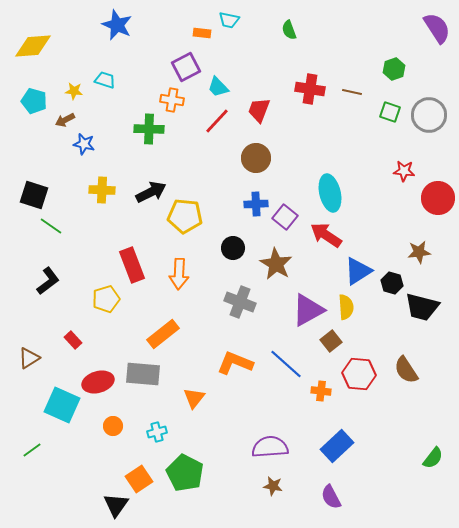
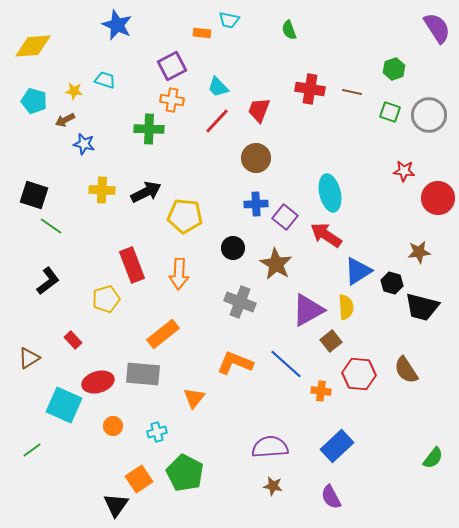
purple square at (186, 67): moved 14 px left, 1 px up
black arrow at (151, 192): moved 5 px left
cyan square at (62, 405): moved 2 px right
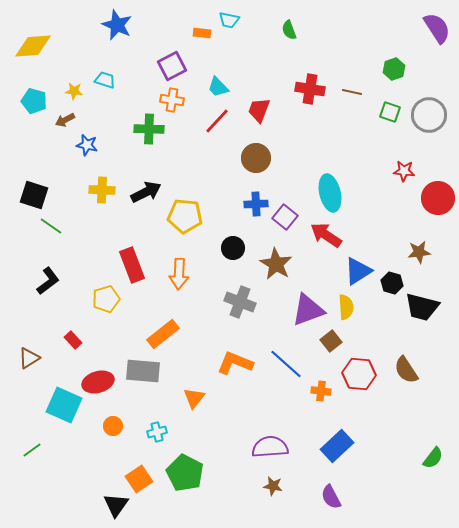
blue star at (84, 144): moved 3 px right, 1 px down
purple triangle at (308, 310): rotated 9 degrees clockwise
gray rectangle at (143, 374): moved 3 px up
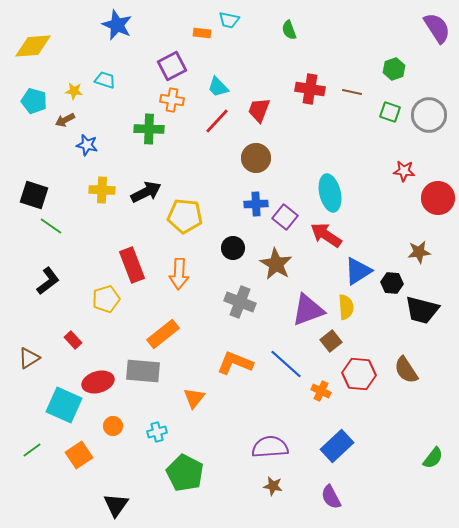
black hexagon at (392, 283): rotated 10 degrees counterclockwise
black trapezoid at (422, 307): moved 3 px down
orange cross at (321, 391): rotated 18 degrees clockwise
orange square at (139, 479): moved 60 px left, 24 px up
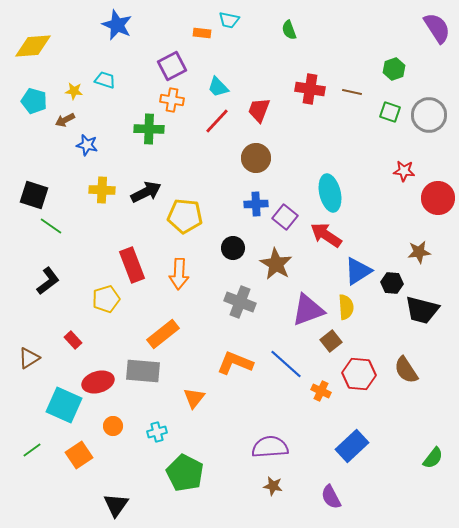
blue rectangle at (337, 446): moved 15 px right
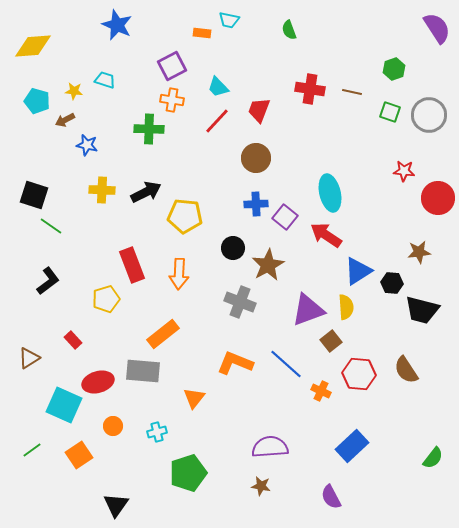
cyan pentagon at (34, 101): moved 3 px right
brown star at (276, 264): moved 8 px left, 1 px down; rotated 12 degrees clockwise
green pentagon at (185, 473): moved 3 px right; rotated 27 degrees clockwise
brown star at (273, 486): moved 12 px left
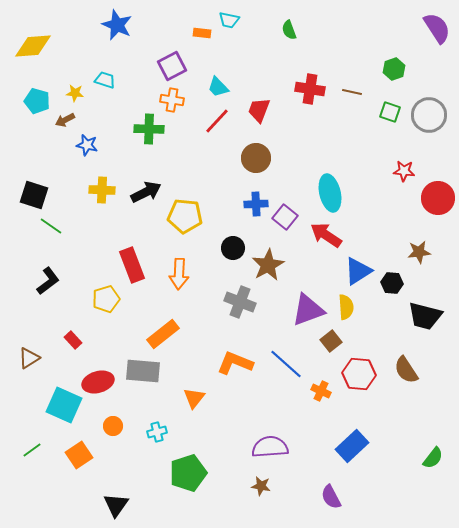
yellow star at (74, 91): moved 1 px right, 2 px down
black trapezoid at (422, 310): moved 3 px right, 6 px down
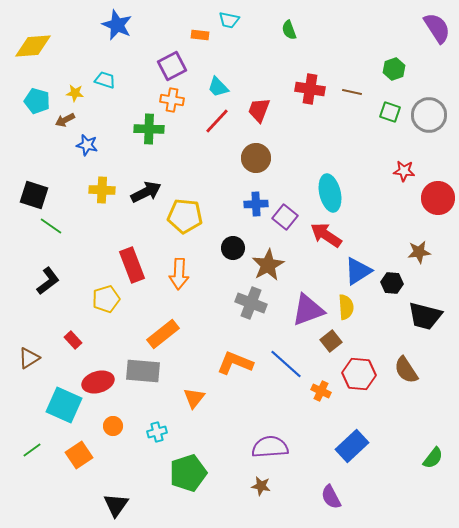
orange rectangle at (202, 33): moved 2 px left, 2 px down
gray cross at (240, 302): moved 11 px right, 1 px down
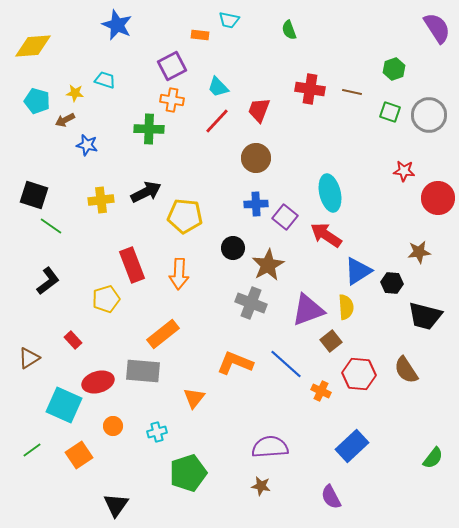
yellow cross at (102, 190): moved 1 px left, 10 px down; rotated 10 degrees counterclockwise
